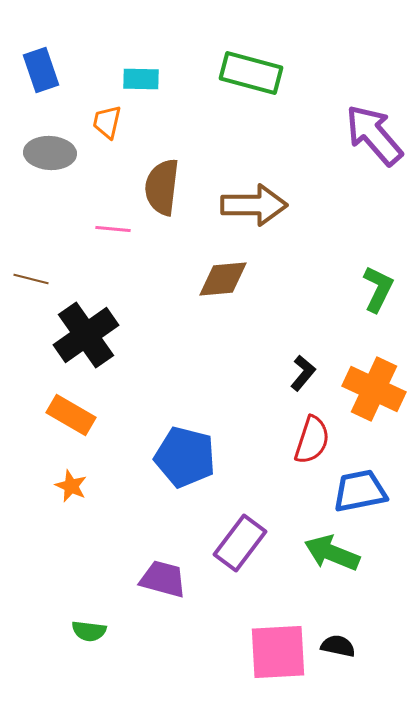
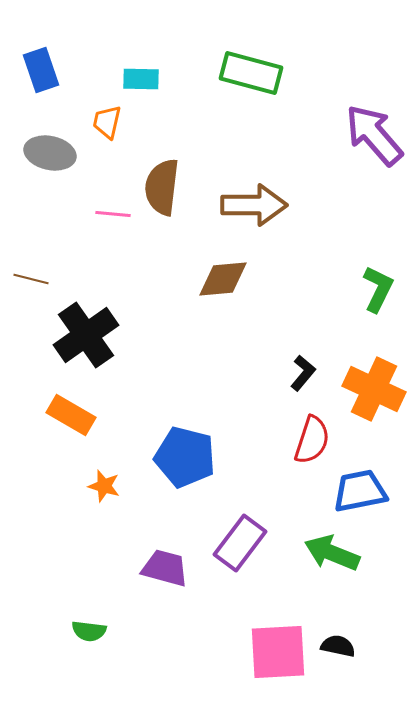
gray ellipse: rotated 9 degrees clockwise
pink line: moved 15 px up
orange star: moved 33 px right; rotated 8 degrees counterclockwise
purple trapezoid: moved 2 px right, 11 px up
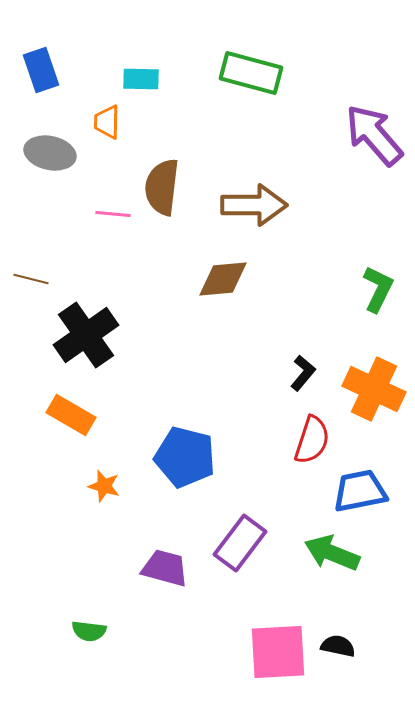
orange trapezoid: rotated 12 degrees counterclockwise
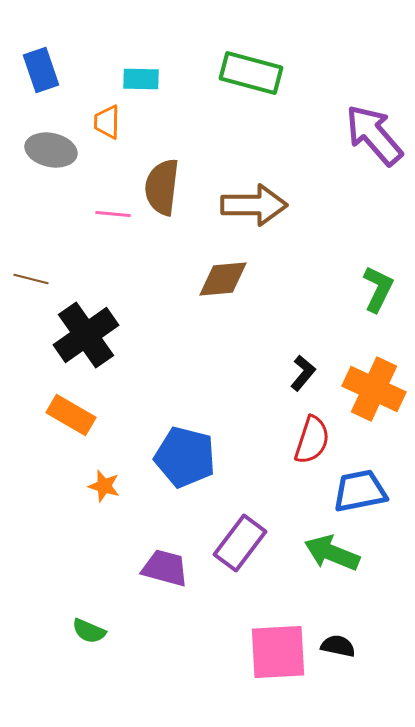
gray ellipse: moved 1 px right, 3 px up
green semicircle: rotated 16 degrees clockwise
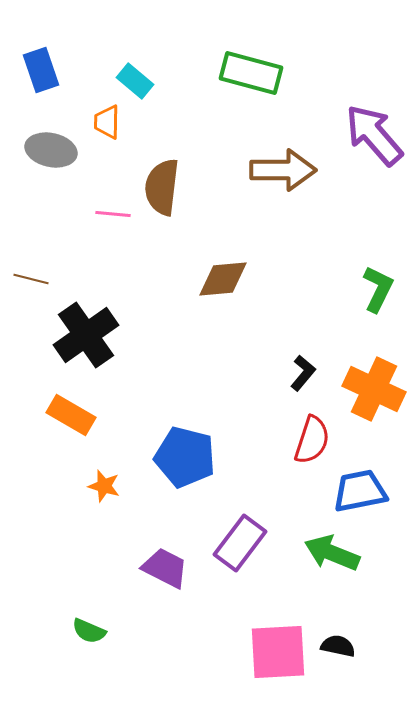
cyan rectangle: moved 6 px left, 2 px down; rotated 39 degrees clockwise
brown arrow: moved 29 px right, 35 px up
purple trapezoid: rotated 12 degrees clockwise
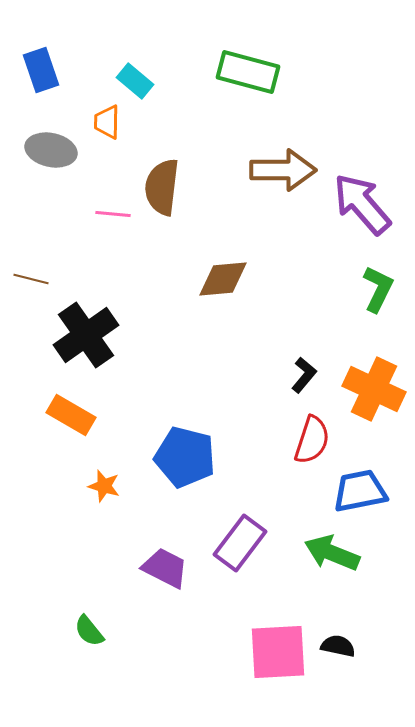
green rectangle: moved 3 px left, 1 px up
purple arrow: moved 12 px left, 69 px down
black L-shape: moved 1 px right, 2 px down
green semicircle: rotated 28 degrees clockwise
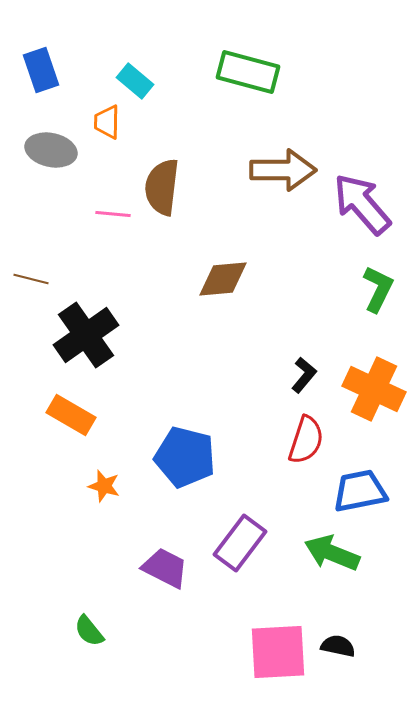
red semicircle: moved 6 px left
